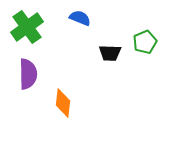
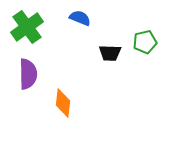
green pentagon: rotated 10 degrees clockwise
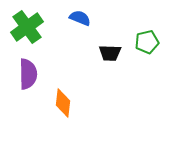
green pentagon: moved 2 px right
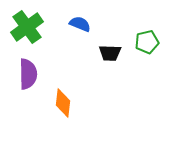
blue semicircle: moved 6 px down
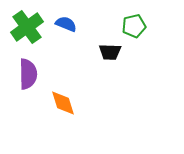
blue semicircle: moved 14 px left
green pentagon: moved 13 px left, 16 px up
black trapezoid: moved 1 px up
orange diamond: rotated 24 degrees counterclockwise
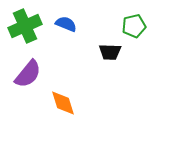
green cross: moved 2 px left, 1 px up; rotated 12 degrees clockwise
purple semicircle: rotated 40 degrees clockwise
